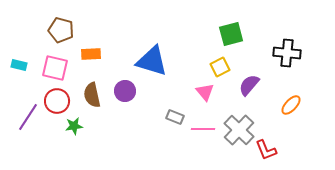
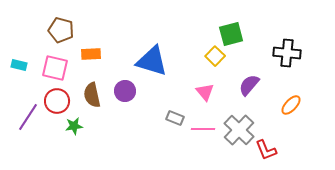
yellow square: moved 5 px left, 11 px up; rotated 18 degrees counterclockwise
gray rectangle: moved 1 px down
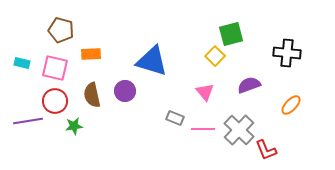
cyan rectangle: moved 3 px right, 2 px up
purple semicircle: rotated 30 degrees clockwise
red circle: moved 2 px left
purple line: moved 4 px down; rotated 48 degrees clockwise
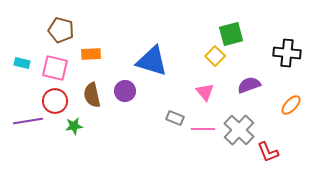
red L-shape: moved 2 px right, 2 px down
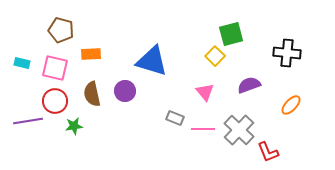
brown semicircle: moved 1 px up
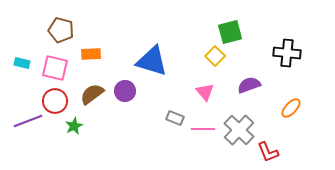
green square: moved 1 px left, 2 px up
brown semicircle: rotated 65 degrees clockwise
orange ellipse: moved 3 px down
purple line: rotated 12 degrees counterclockwise
green star: rotated 18 degrees counterclockwise
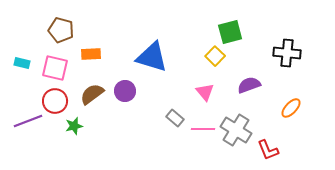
blue triangle: moved 4 px up
gray rectangle: rotated 18 degrees clockwise
green star: rotated 12 degrees clockwise
gray cross: moved 3 px left; rotated 12 degrees counterclockwise
red L-shape: moved 2 px up
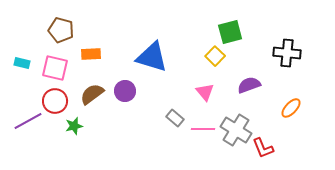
purple line: rotated 8 degrees counterclockwise
red L-shape: moved 5 px left, 2 px up
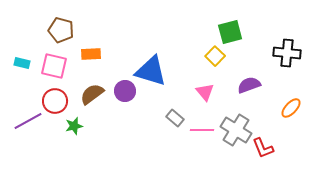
blue triangle: moved 1 px left, 14 px down
pink square: moved 1 px left, 2 px up
pink line: moved 1 px left, 1 px down
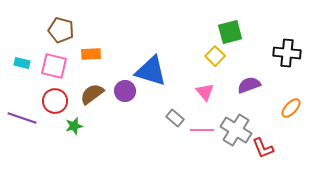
purple line: moved 6 px left, 3 px up; rotated 48 degrees clockwise
